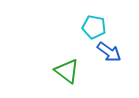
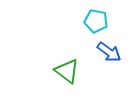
cyan pentagon: moved 2 px right, 6 px up
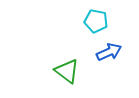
blue arrow: rotated 60 degrees counterclockwise
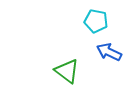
blue arrow: rotated 130 degrees counterclockwise
